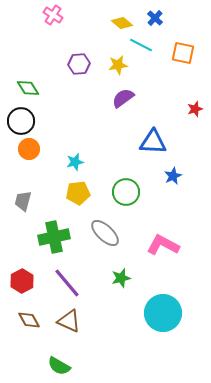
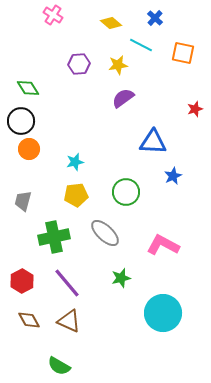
yellow diamond: moved 11 px left
yellow pentagon: moved 2 px left, 2 px down
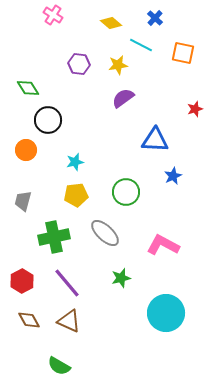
purple hexagon: rotated 10 degrees clockwise
black circle: moved 27 px right, 1 px up
blue triangle: moved 2 px right, 2 px up
orange circle: moved 3 px left, 1 px down
cyan circle: moved 3 px right
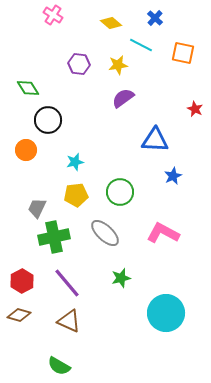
red star: rotated 28 degrees counterclockwise
green circle: moved 6 px left
gray trapezoid: moved 14 px right, 7 px down; rotated 10 degrees clockwise
pink L-shape: moved 12 px up
brown diamond: moved 10 px left, 5 px up; rotated 45 degrees counterclockwise
